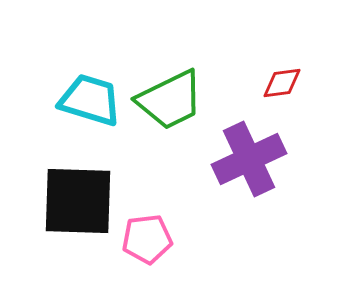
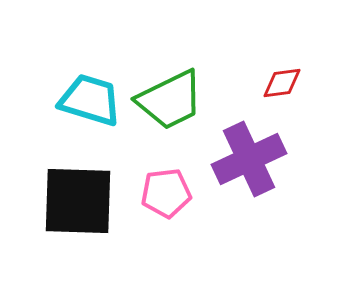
pink pentagon: moved 19 px right, 46 px up
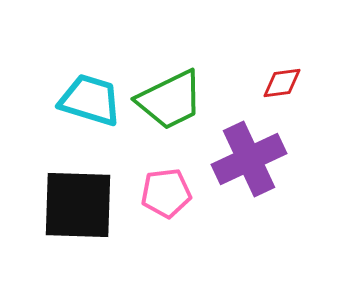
black square: moved 4 px down
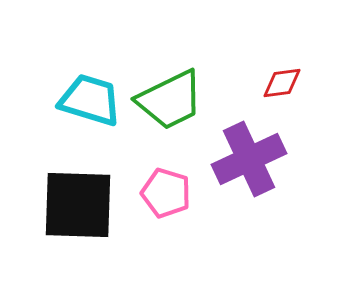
pink pentagon: rotated 24 degrees clockwise
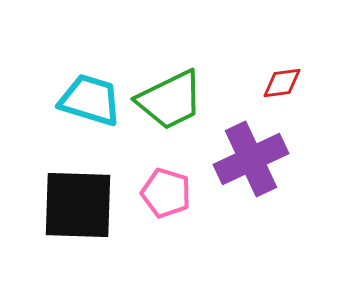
purple cross: moved 2 px right
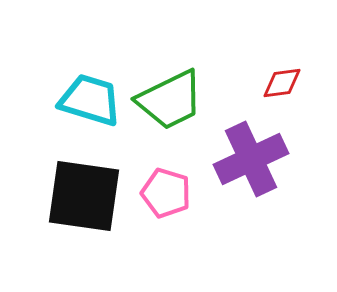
black square: moved 6 px right, 9 px up; rotated 6 degrees clockwise
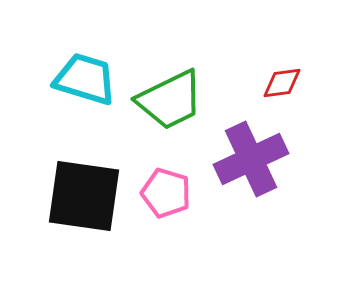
cyan trapezoid: moved 5 px left, 21 px up
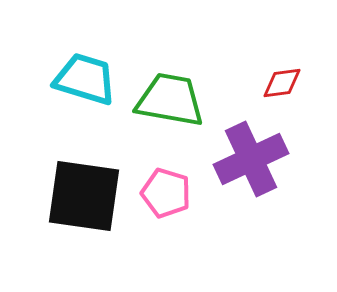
green trapezoid: rotated 144 degrees counterclockwise
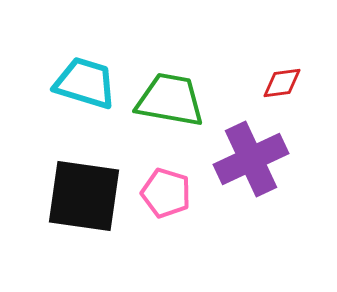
cyan trapezoid: moved 4 px down
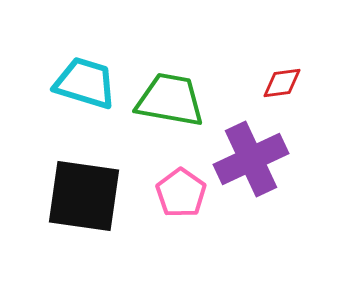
pink pentagon: moved 15 px right; rotated 18 degrees clockwise
